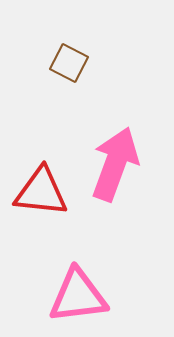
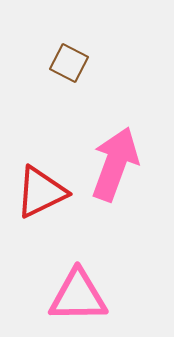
red triangle: rotated 32 degrees counterclockwise
pink triangle: rotated 6 degrees clockwise
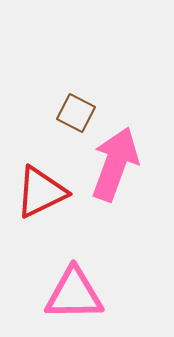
brown square: moved 7 px right, 50 px down
pink triangle: moved 4 px left, 2 px up
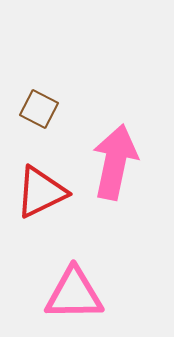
brown square: moved 37 px left, 4 px up
pink arrow: moved 2 px up; rotated 8 degrees counterclockwise
